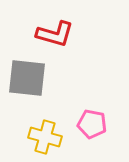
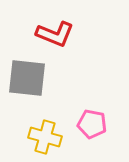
red L-shape: rotated 6 degrees clockwise
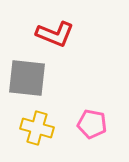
yellow cross: moved 8 px left, 9 px up
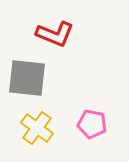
yellow cross: rotated 20 degrees clockwise
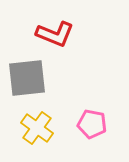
gray square: rotated 12 degrees counterclockwise
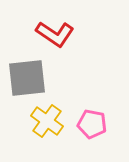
red L-shape: rotated 12 degrees clockwise
yellow cross: moved 10 px right, 7 px up
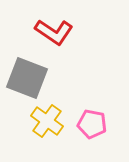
red L-shape: moved 1 px left, 2 px up
gray square: rotated 27 degrees clockwise
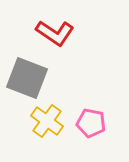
red L-shape: moved 1 px right, 1 px down
pink pentagon: moved 1 px left, 1 px up
